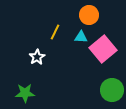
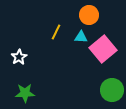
yellow line: moved 1 px right
white star: moved 18 px left
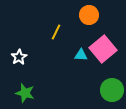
cyan triangle: moved 18 px down
green star: rotated 18 degrees clockwise
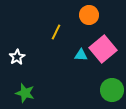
white star: moved 2 px left
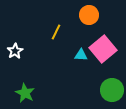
white star: moved 2 px left, 6 px up
green star: rotated 12 degrees clockwise
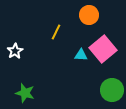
green star: rotated 12 degrees counterclockwise
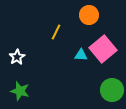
white star: moved 2 px right, 6 px down
green star: moved 5 px left, 2 px up
